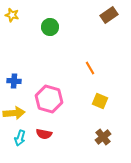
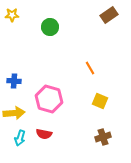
yellow star: rotated 16 degrees counterclockwise
brown cross: rotated 21 degrees clockwise
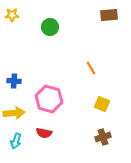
brown rectangle: rotated 30 degrees clockwise
orange line: moved 1 px right
yellow square: moved 2 px right, 3 px down
red semicircle: moved 1 px up
cyan arrow: moved 4 px left, 3 px down
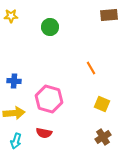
yellow star: moved 1 px left, 1 px down
brown cross: rotated 14 degrees counterclockwise
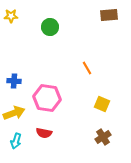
orange line: moved 4 px left
pink hexagon: moved 2 px left, 1 px up; rotated 8 degrees counterclockwise
yellow arrow: rotated 15 degrees counterclockwise
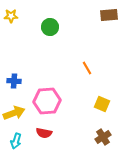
pink hexagon: moved 3 px down; rotated 12 degrees counterclockwise
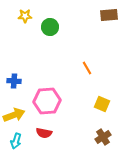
yellow star: moved 14 px right
yellow arrow: moved 2 px down
